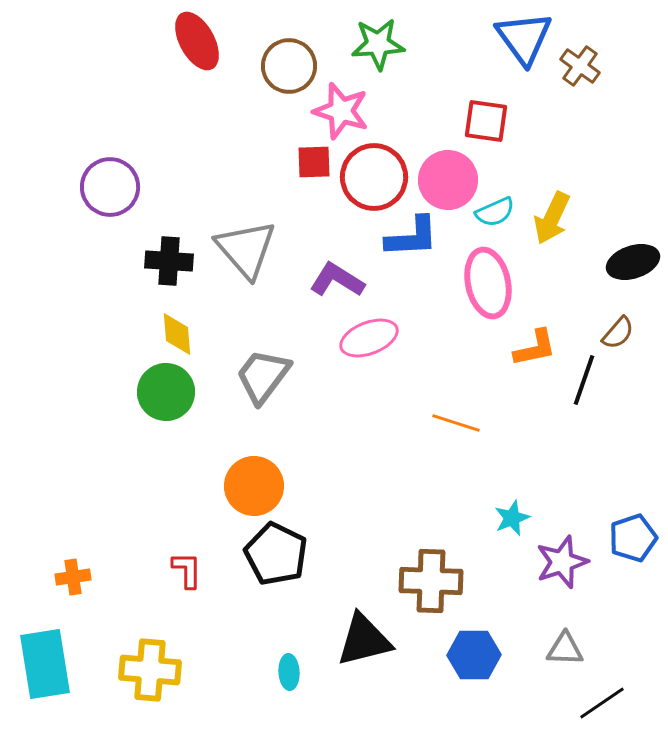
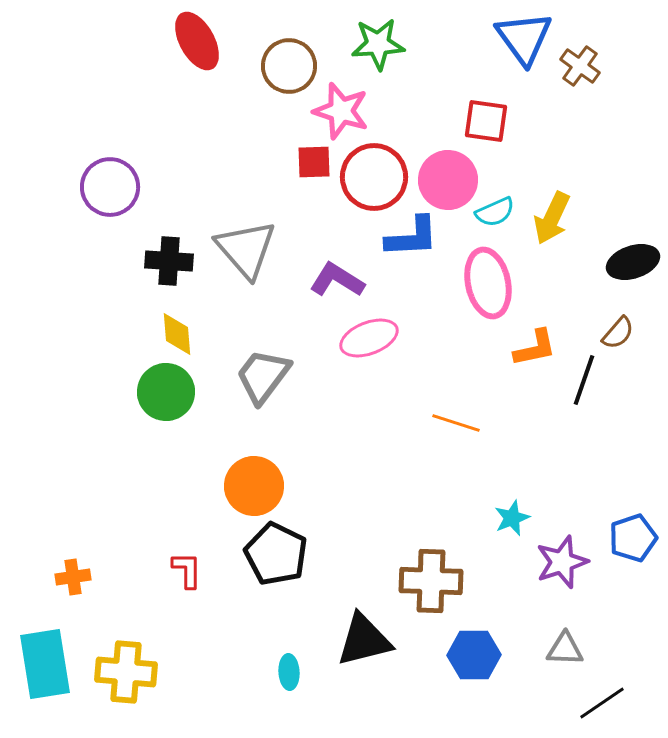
yellow cross at (150, 670): moved 24 px left, 2 px down
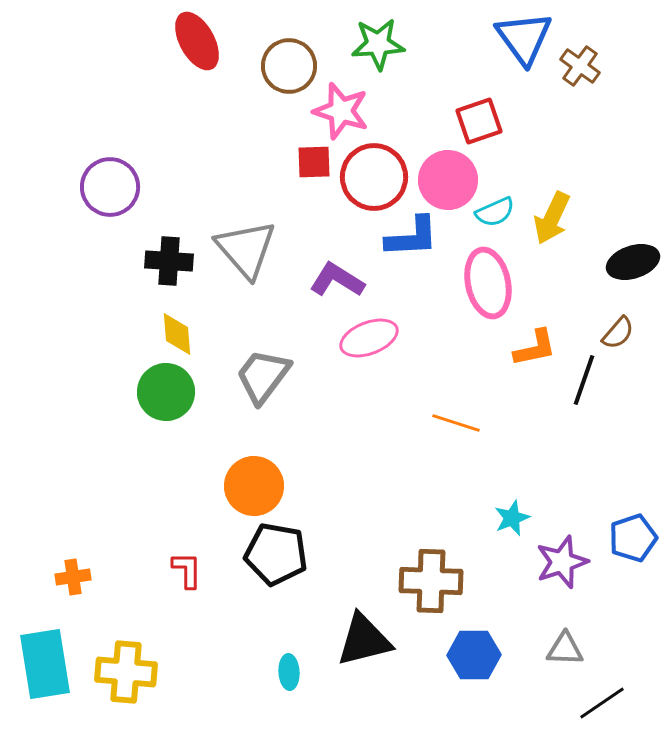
red square at (486, 121): moved 7 px left; rotated 27 degrees counterclockwise
black pentagon at (276, 554): rotated 16 degrees counterclockwise
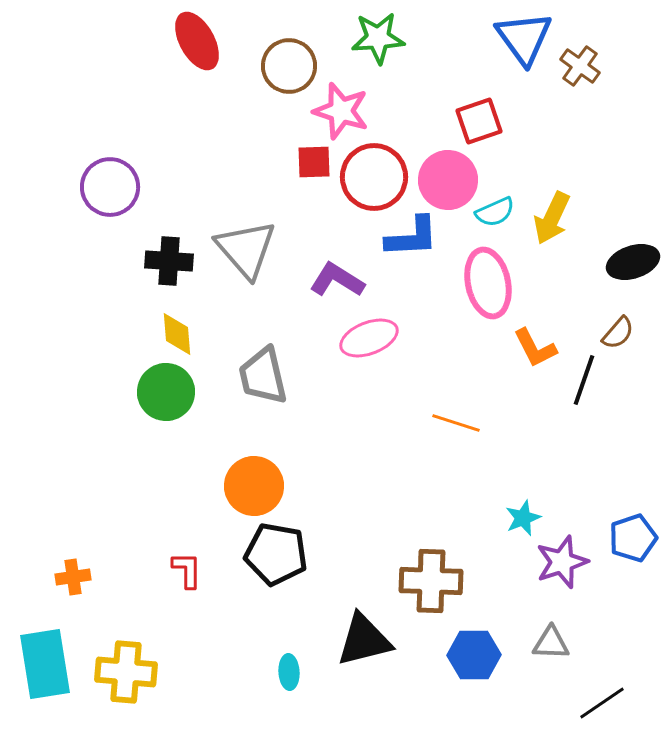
green star at (378, 44): moved 6 px up
orange L-shape at (535, 348): rotated 75 degrees clockwise
gray trapezoid at (263, 376): rotated 50 degrees counterclockwise
cyan star at (512, 518): moved 11 px right
gray triangle at (565, 649): moved 14 px left, 6 px up
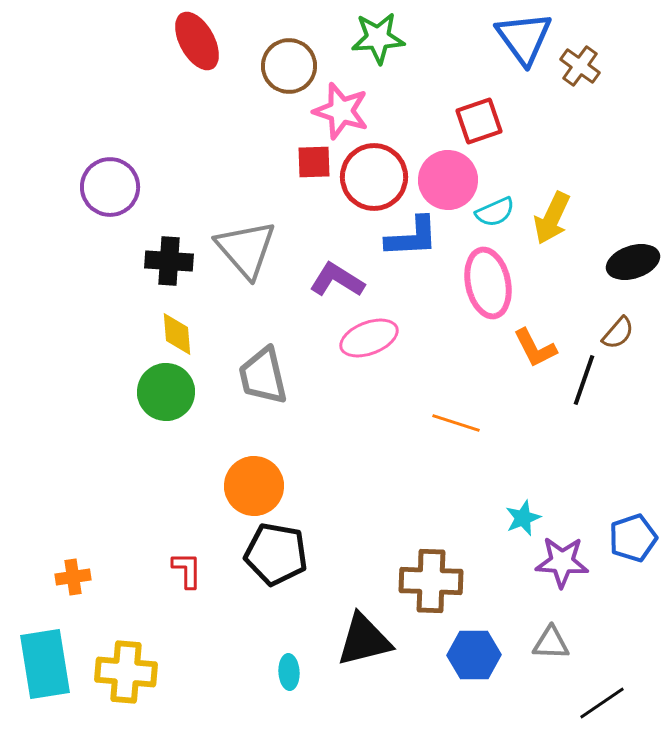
purple star at (562, 562): rotated 22 degrees clockwise
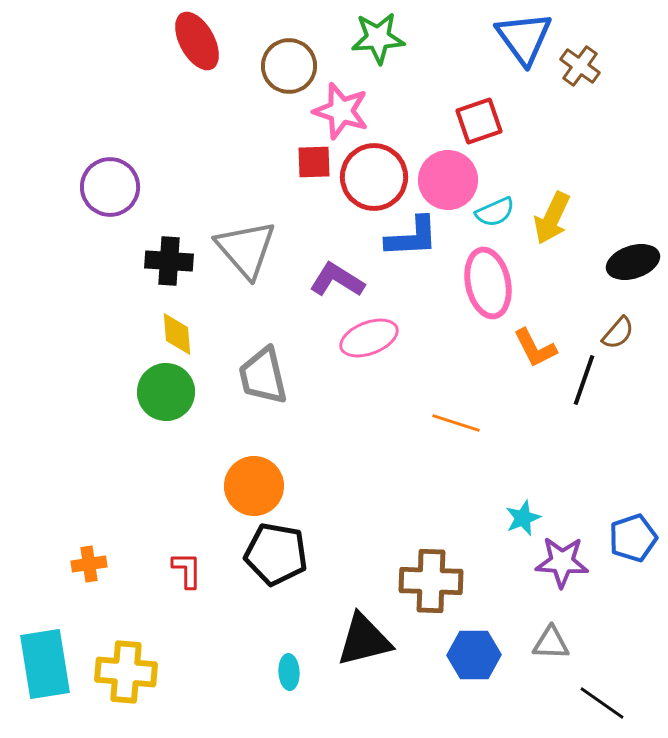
orange cross at (73, 577): moved 16 px right, 13 px up
black line at (602, 703): rotated 69 degrees clockwise
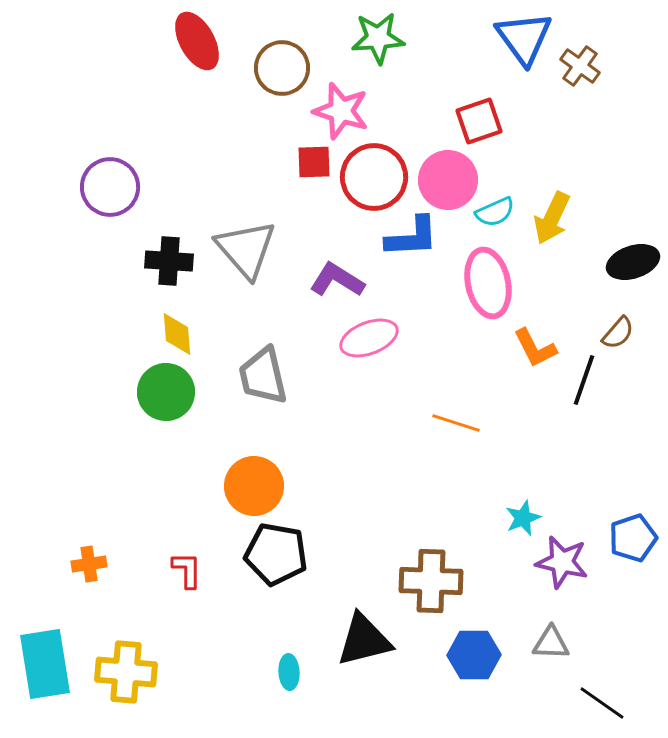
brown circle at (289, 66): moved 7 px left, 2 px down
purple star at (562, 562): rotated 10 degrees clockwise
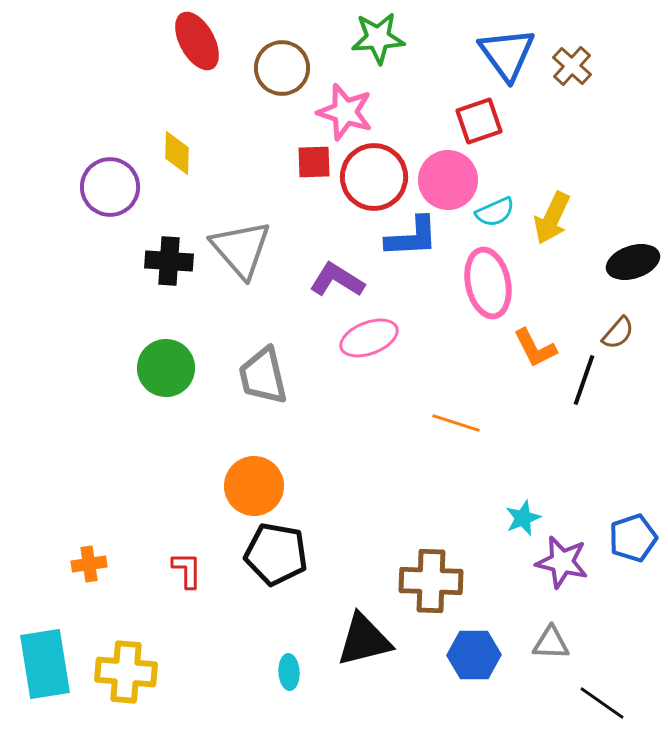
blue triangle at (524, 38): moved 17 px left, 16 px down
brown cross at (580, 66): moved 8 px left; rotated 6 degrees clockwise
pink star at (341, 111): moved 4 px right, 1 px down
gray triangle at (246, 249): moved 5 px left
yellow diamond at (177, 334): moved 181 px up; rotated 6 degrees clockwise
green circle at (166, 392): moved 24 px up
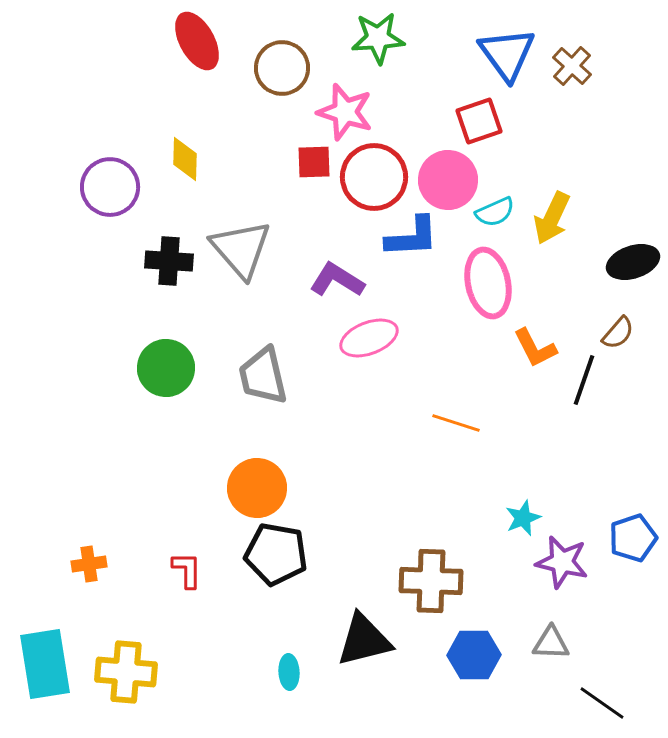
yellow diamond at (177, 153): moved 8 px right, 6 px down
orange circle at (254, 486): moved 3 px right, 2 px down
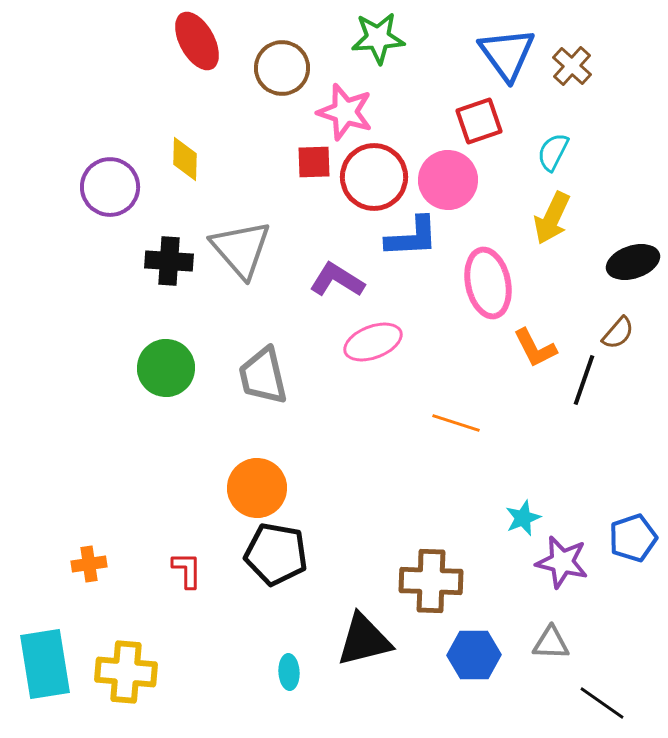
cyan semicircle at (495, 212): moved 58 px right, 60 px up; rotated 141 degrees clockwise
pink ellipse at (369, 338): moved 4 px right, 4 px down
